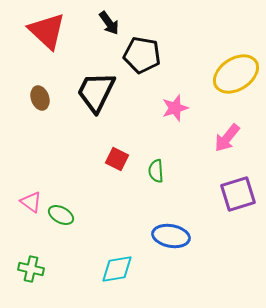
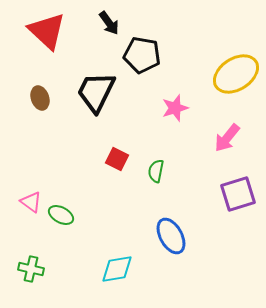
green semicircle: rotated 15 degrees clockwise
blue ellipse: rotated 51 degrees clockwise
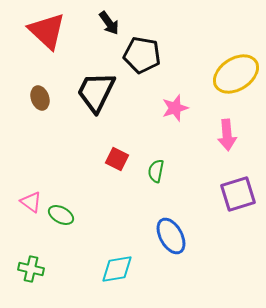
pink arrow: moved 3 px up; rotated 44 degrees counterclockwise
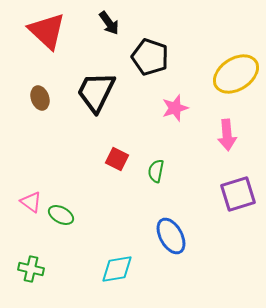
black pentagon: moved 8 px right, 2 px down; rotated 9 degrees clockwise
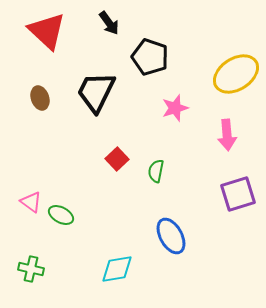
red square: rotated 20 degrees clockwise
